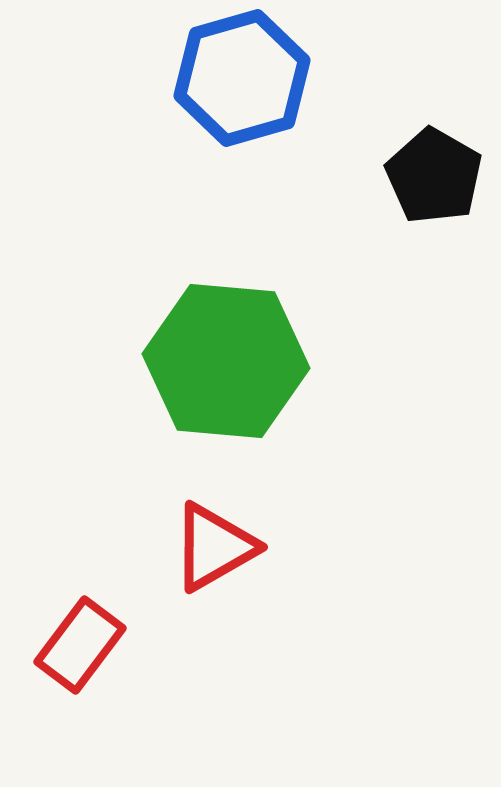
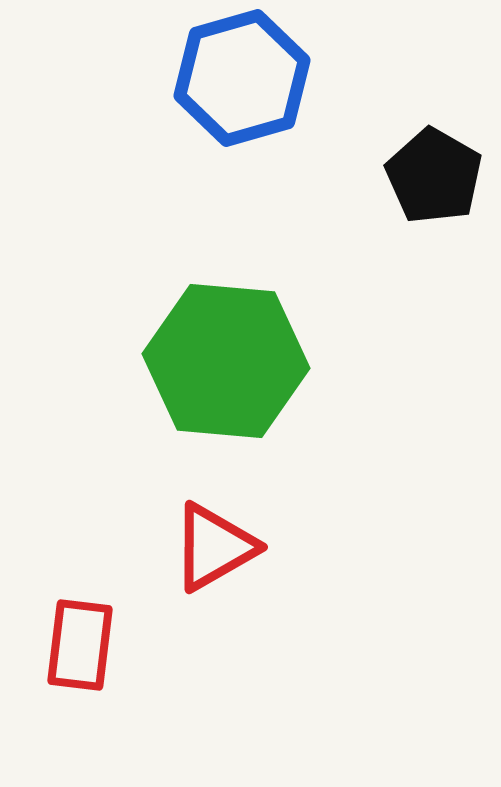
red rectangle: rotated 30 degrees counterclockwise
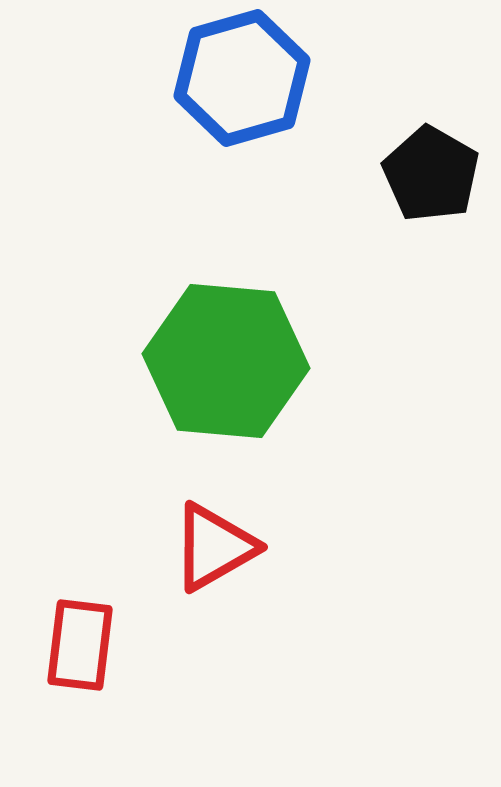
black pentagon: moved 3 px left, 2 px up
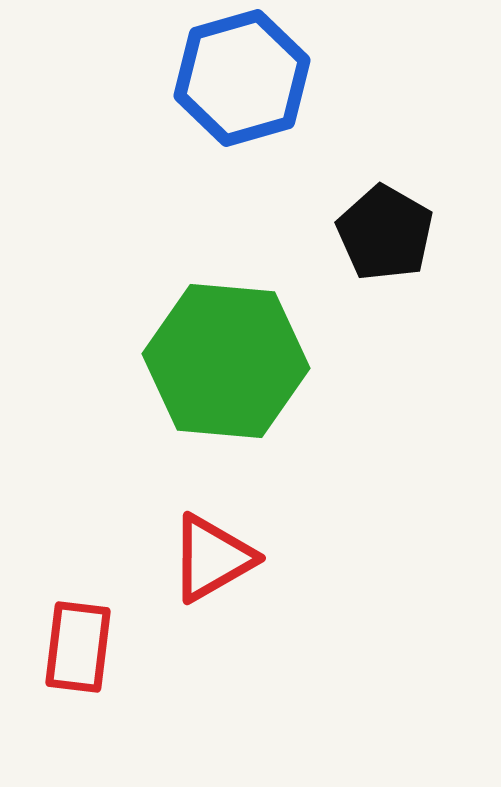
black pentagon: moved 46 px left, 59 px down
red triangle: moved 2 px left, 11 px down
red rectangle: moved 2 px left, 2 px down
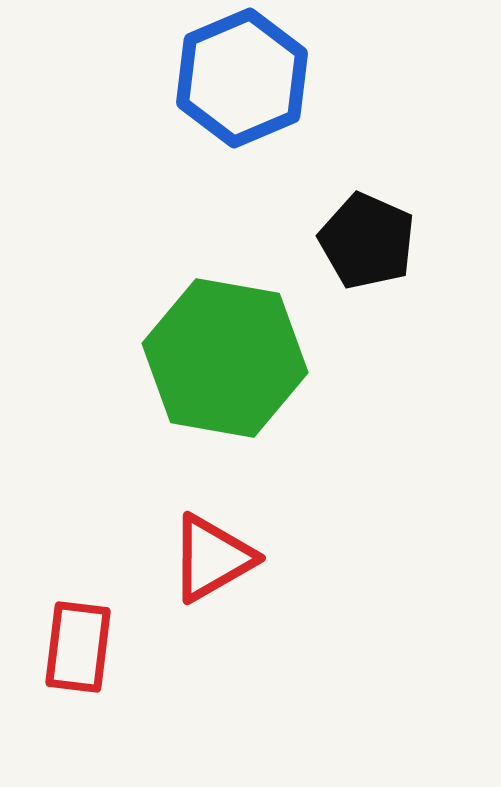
blue hexagon: rotated 7 degrees counterclockwise
black pentagon: moved 18 px left, 8 px down; rotated 6 degrees counterclockwise
green hexagon: moved 1 px left, 3 px up; rotated 5 degrees clockwise
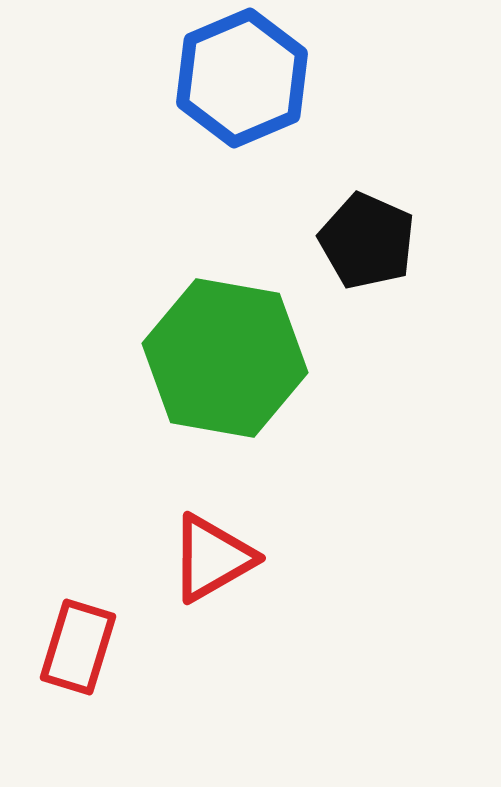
red rectangle: rotated 10 degrees clockwise
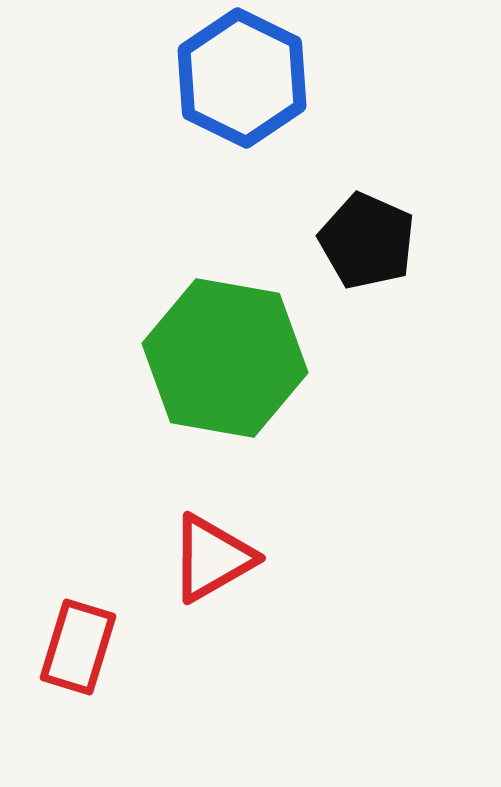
blue hexagon: rotated 11 degrees counterclockwise
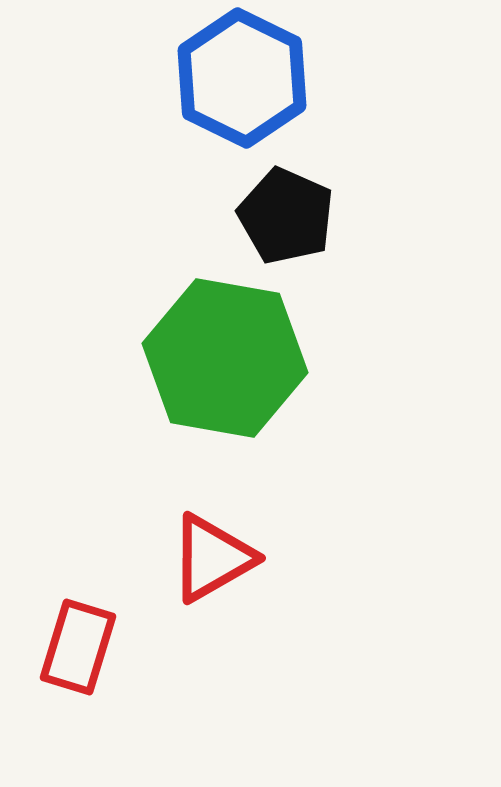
black pentagon: moved 81 px left, 25 px up
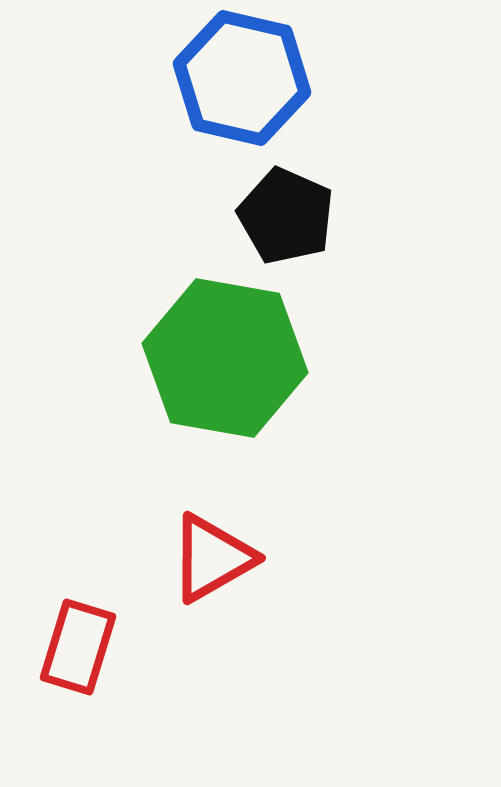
blue hexagon: rotated 13 degrees counterclockwise
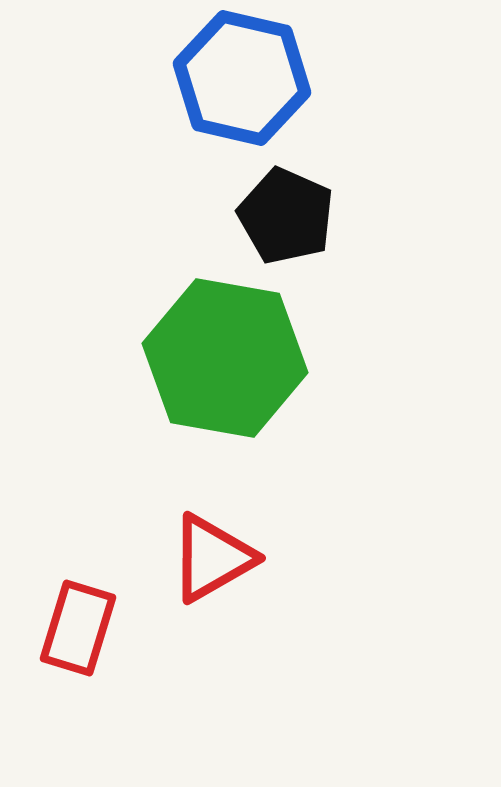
red rectangle: moved 19 px up
